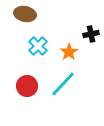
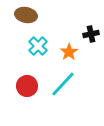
brown ellipse: moved 1 px right, 1 px down
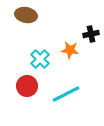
cyan cross: moved 2 px right, 13 px down
orange star: moved 1 px right, 2 px up; rotated 30 degrees counterclockwise
cyan line: moved 3 px right, 10 px down; rotated 20 degrees clockwise
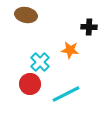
black cross: moved 2 px left, 7 px up; rotated 14 degrees clockwise
cyan cross: moved 3 px down
red circle: moved 3 px right, 2 px up
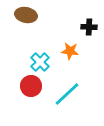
orange star: moved 1 px down
red circle: moved 1 px right, 2 px down
cyan line: moved 1 px right; rotated 16 degrees counterclockwise
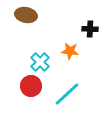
black cross: moved 1 px right, 2 px down
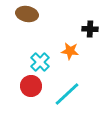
brown ellipse: moved 1 px right, 1 px up
